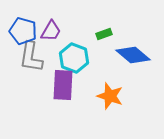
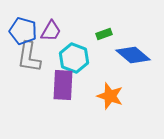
gray L-shape: moved 2 px left
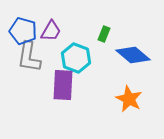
green rectangle: rotated 49 degrees counterclockwise
cyan hexagon: moved 2 px right
orange star: moved 19 px right, 3 px down; rotated 8 degrees clockwise
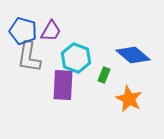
green rectangle: moved 41 px down
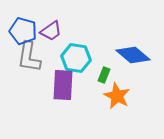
purple trapezoid: rotated 25 degrees clockwise
cyan hexagon: rotated 12 degrees counterclockwise
orange star: moved 12 px left, 3 px up
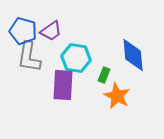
blue diamond: rotated 44 degrees clockwise
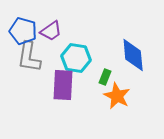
green rectangle: moved 1 px right, 2 px down
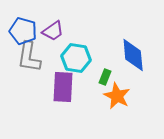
purple trapezoid: moved 2 px right
purple rectangle: moved 2 px down
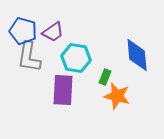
purple trapezoid: moved 1 px down
blue diamond: moved 4 px right
purple rectangle: moved 3 px down
orange star: rotated 12 degrees counterclockwise
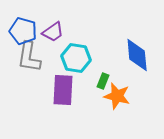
green rectangle: moved 2 px left, 4 px down
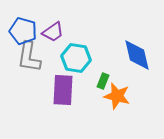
blue diamond: rotated 8 degrees counterclockwise
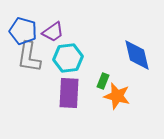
cyan hexagon: moved 8 px left; rotated 16 degrees counterclockwise
purple rectangle: moved 6 px right, 3 px down
